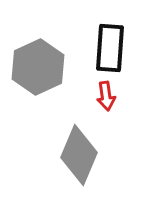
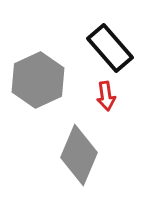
black rectangle: rotated 45 degrees counterclockwise
gray hexagon: moved 13 px down
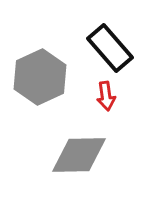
gray hexagon: moved 2 px right, 3 px up
gray diamond: rotated 66 degrees clockwise
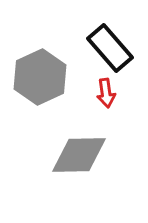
red arrow: moved 3 px up
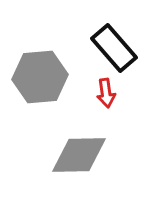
black rectangle: moved 4 px right
gray hexagon: rotated 20 degrees clockwise
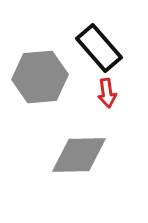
black rectangle: moved 15 px left
red arrow: moved 1 px right
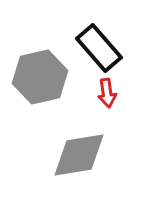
gray hexagon: rotated 8 degrees counterclockwise
gray diamond: rotated 8 degrees counterclockwise
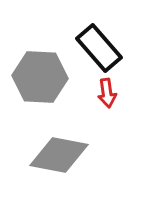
gray hexagon: rotated 16 degrees clockwise
gray diamond: moved 20 px left; rotated 20 degrees clockwise
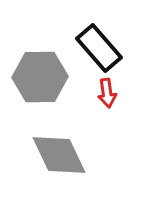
gray hexagon: rotated 4 degrees counterclockwise
gray diamond: rotated 54 degrees clockwise
